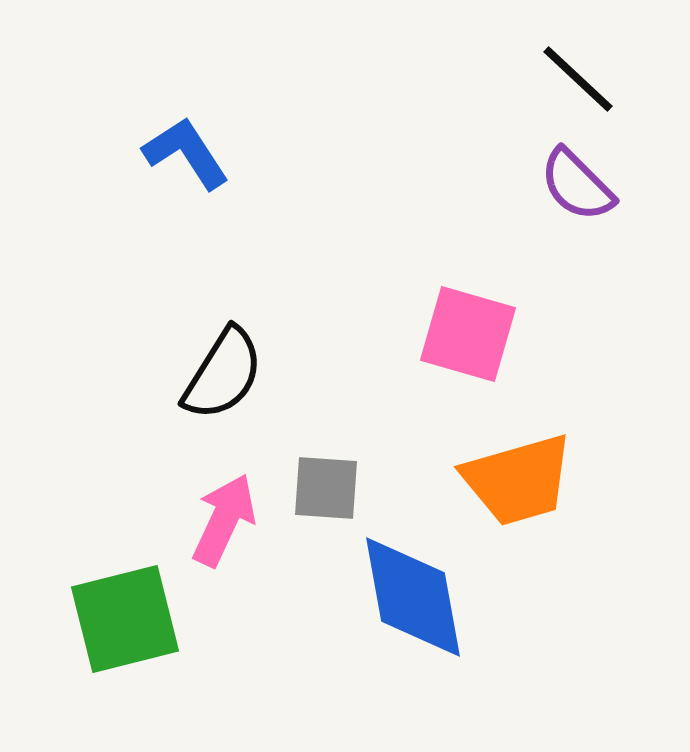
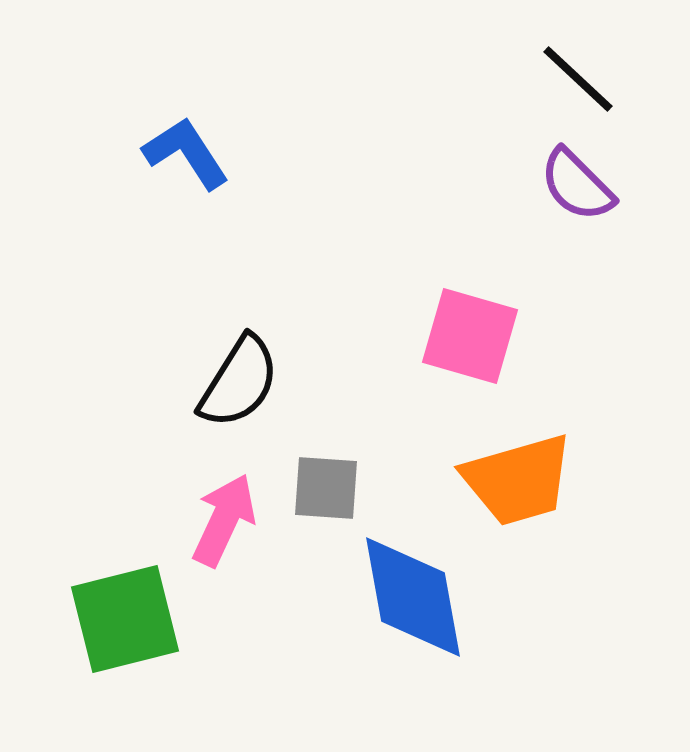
pink square: moved 2 px right, 2 px down
black semicircle: moved 16 px right, 8 px down
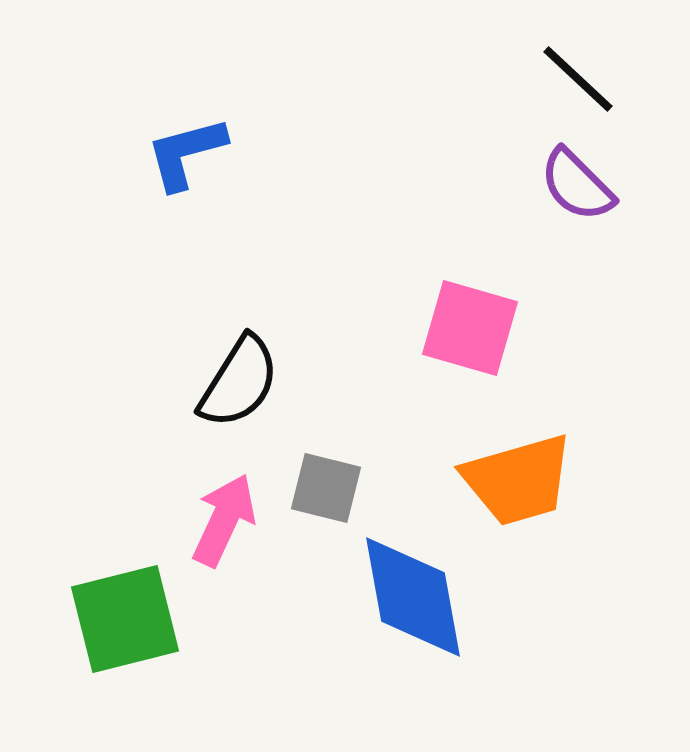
blue L-shape: rotated 72 degrees counterclockwise
pink square: moved 8 px up
gray square: rotated 10 degrees clockwise
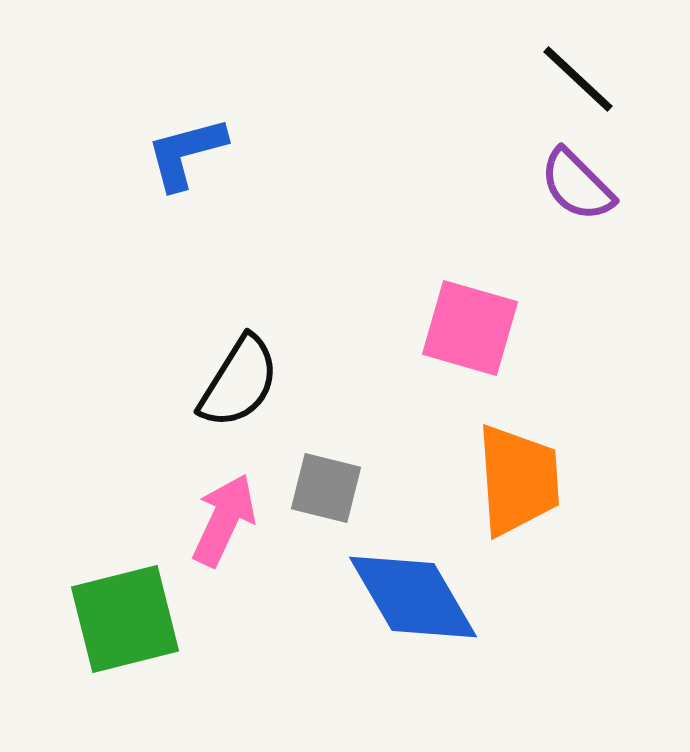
orange trapezoid: rotated 78 degrees counterclockwise
blue diamond: rotated 20 degrees counterclockwise
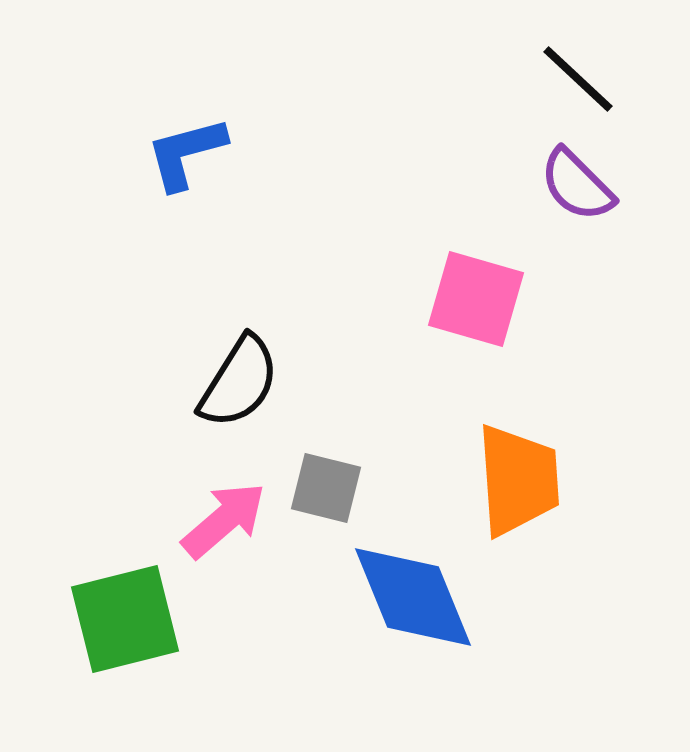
pink square: moved 6 px right, 29 px up
pink arrow: rotated 24 degrees clockwise
blue diamond: rotated 8 degrees clockwise
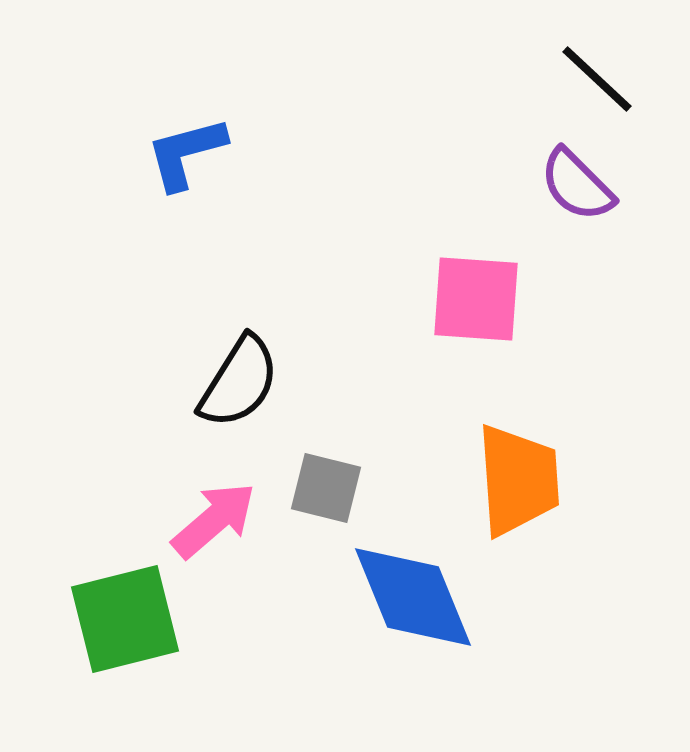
black line: moved 19 px right
pink square: rotated 12 degrees counterclockwise
pink arrow: moved 10 px left
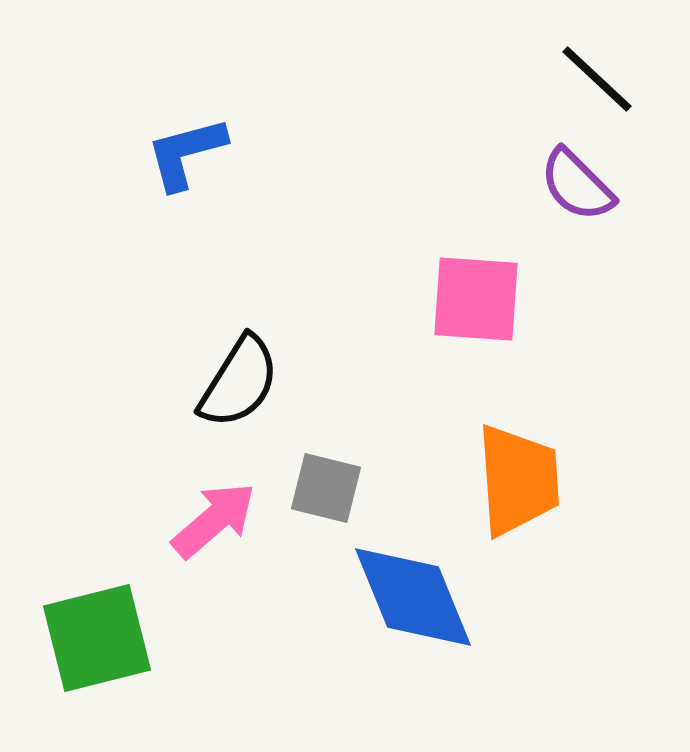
green square: moved 28 px left, 19 px down
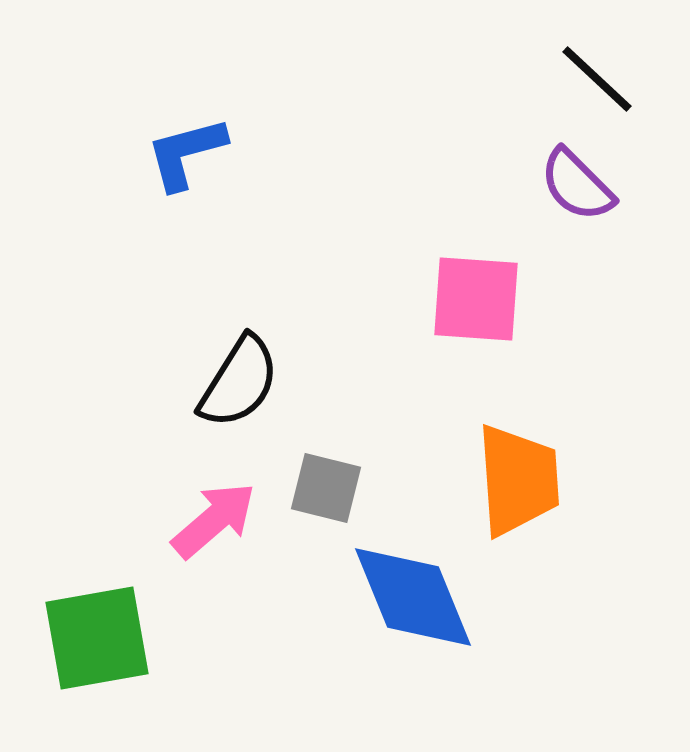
green square: rotated 4 degrees clockwise
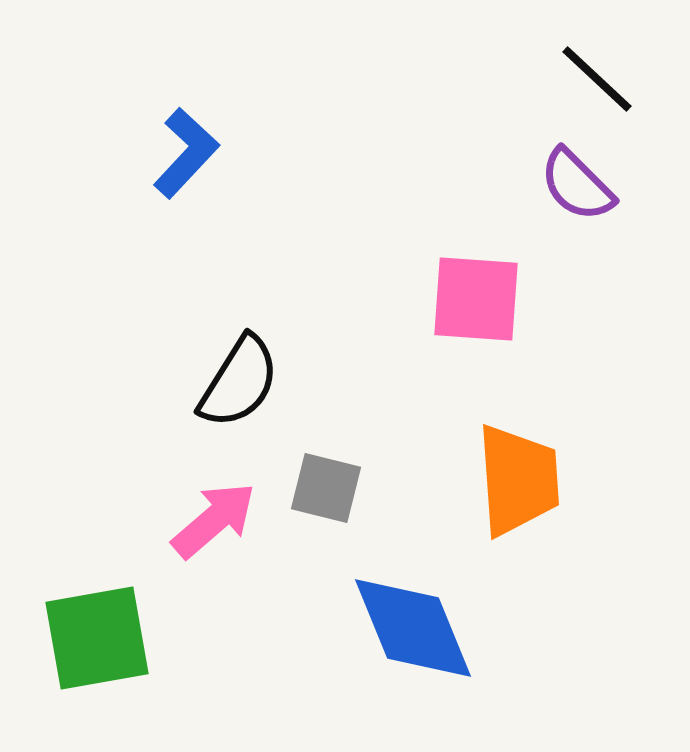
blue L-shape: rotated 148 degrees clockwise
blue diamond: moved 31 px down
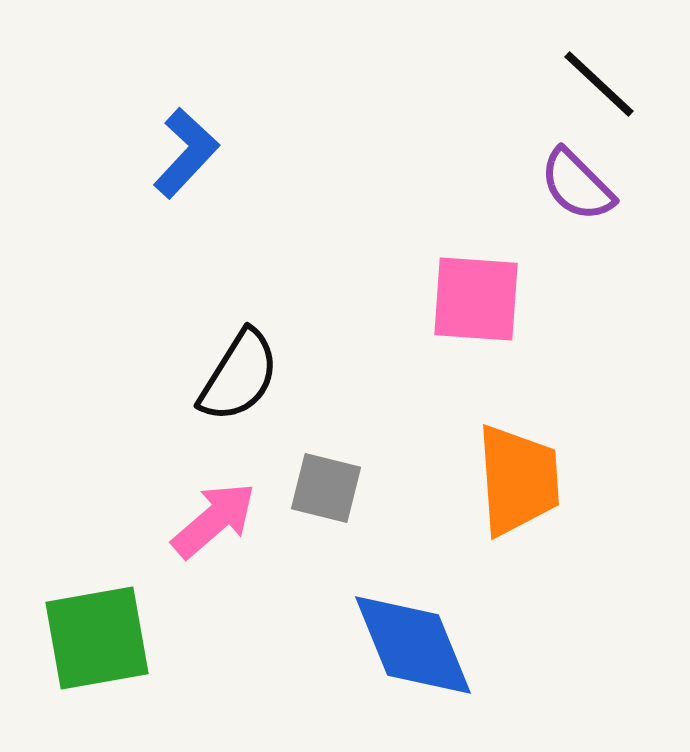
black line: moved 2 px right, 5 px down
black semicircle: moved 6 px up
blue diamond: moved 17 px down
